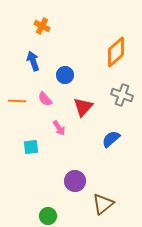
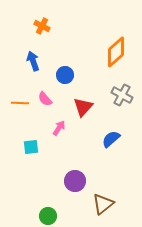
gray cross: rotated 10 degrees clockwise
orange line: moved 3 px right, 2 px down
pink arrow: rotated 112 degrees counterclockwise
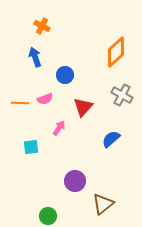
blue arrow: moved 2 px right, 4 px up
pink semicircle: rotated 70 degrees counterclockwise
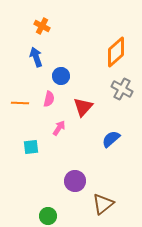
blue arrow: moved 1 px right
blue circle: moved 4 px left, 1 px down
gray cross: moved 6 px up
pink semicircle: moved 4 px right; rotated 56 degrees counterclockwise
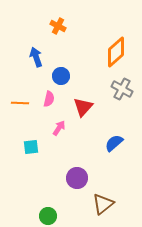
orange cross: moved 16 px right
blue semicircle: moved 3 px right, 4 px down
purple circle: moved 2 px right, 3 px up
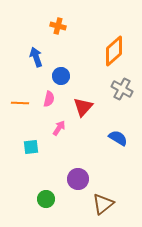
orange cross: rotated 14 degrees counterclockwise
orange diamond: moved 2 px left, 1 px up
blue semicircle: moved 4 px right, 5 px up; rotated 72 degrees clockwise
purple circle: moved 1 px right, 1 px down
green circle: moved 2 px left, 17 px up
